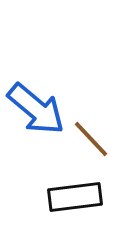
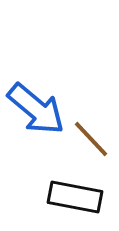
black rectangle: rotated 18 degrees clockwise
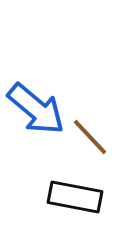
brown line: moved 1 px left, 2 px up
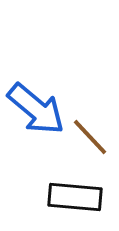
black rectangle: rotated 6 degrees counterclockwise
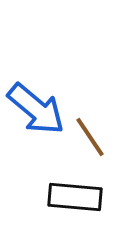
brown line: rotated 9 degrees clockwise
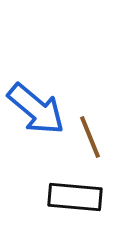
brown line: rotated 12 degrees clockwise
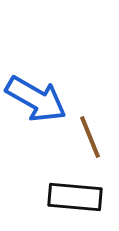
blue arrow: moved 10 px up; rotated 10 degrees counterclockwise
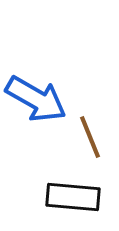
black rectangle: moved 2 px left
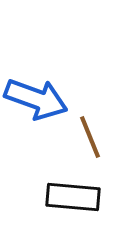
blue arrow: rotated 10 degrees counterclockwise
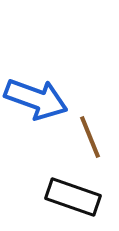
black rectangle: rotated 14 degrees clockwise
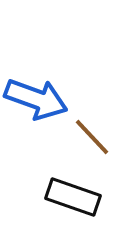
brown line: moved 2 px right; rotated 21 degrees counterclockwise
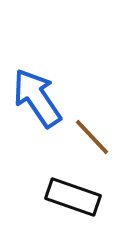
blue arrow: moved 1 px right, 1 px up; rotated 144 degrees counterclockwise
